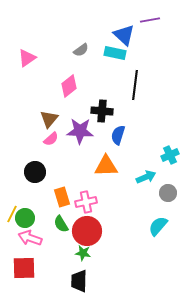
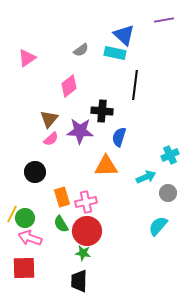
purple line: moved 14 px right
blue semicircle: moved 1 px right, 2 px down
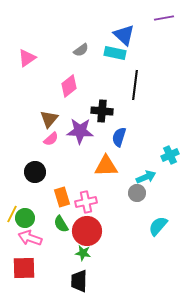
purple line: moved 2 px up
gray circle: moved 31 px left
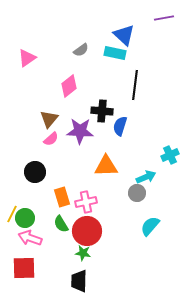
blue semicircle: moved 1 px right, 11 px up
cyan semicircle: moved 8 px left
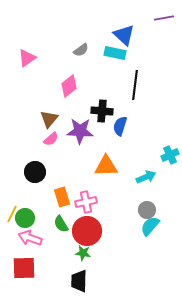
gray circle: moved 10 px right, 17 px down
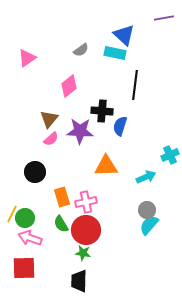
cyan semicircle: moved 1 px left, 1 px up
red circle: moved 1 px left, 1 px up
